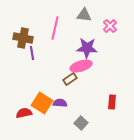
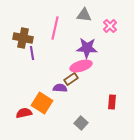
brown rectangle: moved 1 px right
purple semicircle: moved 15 px up
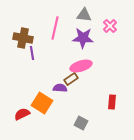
purple star: moved 4 px left, 10 px up
red semicircle: moved 2 px left, 1 px down; rotated 14 degrees counterclockwise
gray square: rotated 16 degrees counterclockwise
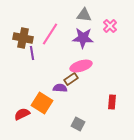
pink line: moved 5 px left, 6 px down; rotated 20 degrees clockwise
gray square: moved 3 px left, 1 px down
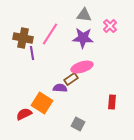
pink ellipse: moved 1 px right, 1 px down
red semicircle: moved 2 px right
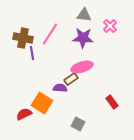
red rectangle: rotated 40 degrees counterclockwise
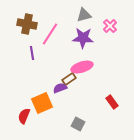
gray triangle: rotated 21 degrees counterclockwise
brown cross: moved 4 px right, 14 px up
brown rectangle: moved 2 px left
purple semicircle: rotated 24 degrees counterclockwise
orange square: rotated 35 degrees clockwise
red semicircle: moved 2 px down; rotated 42 degrees counterclockwise
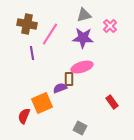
brown rectangle: rotated 56 degrees counterclockwise
gray square: moved 2 px right, 4 px down
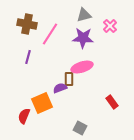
purple line: moved 4 px left, 4 px down; rotated 24 degrees clockwise
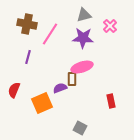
brown rectangle: moved 3 px right
red rectangle: moved 1 px left, 1 px up; rotated 24 degrees clockwise
red semicircle: moved 10 px left, 26 px up
